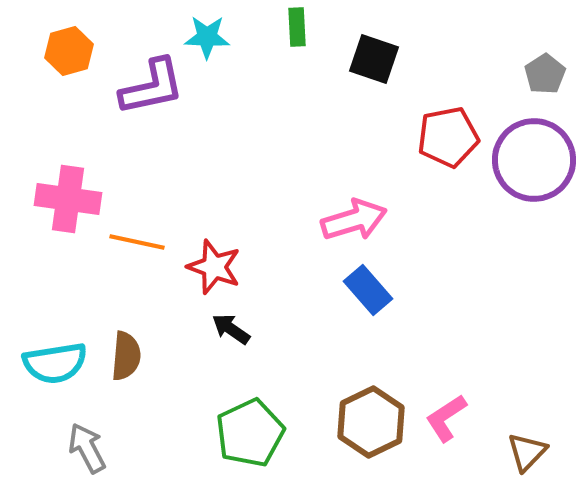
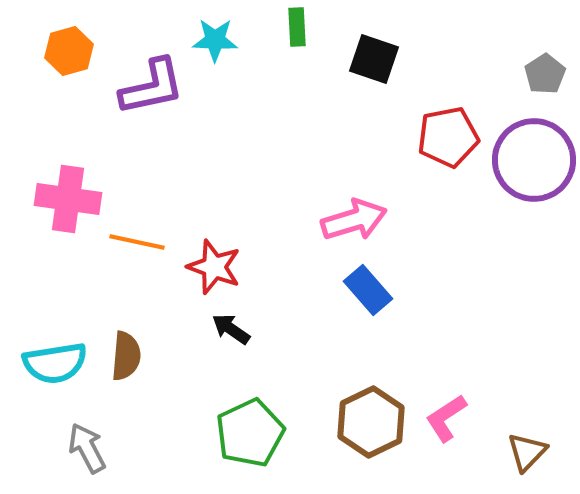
cyan star: moved 8 px right, 3 px down
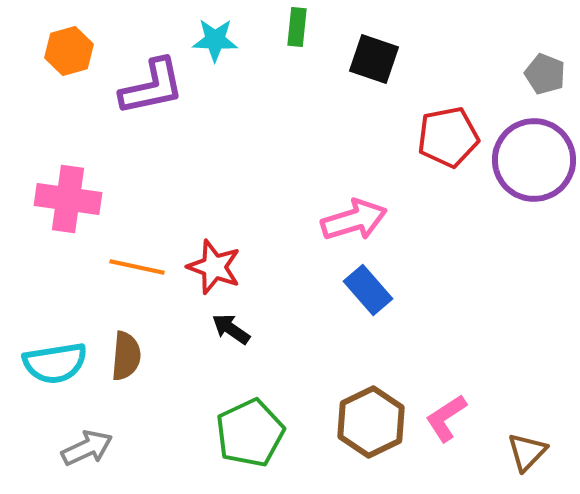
green rectangle: rotated 9 degrees clockwise
gray pentagon: rotated 18 degrees counterclockwise
orange line: moved 25 px down
gray arrow: rotated 93 degrees clockwise
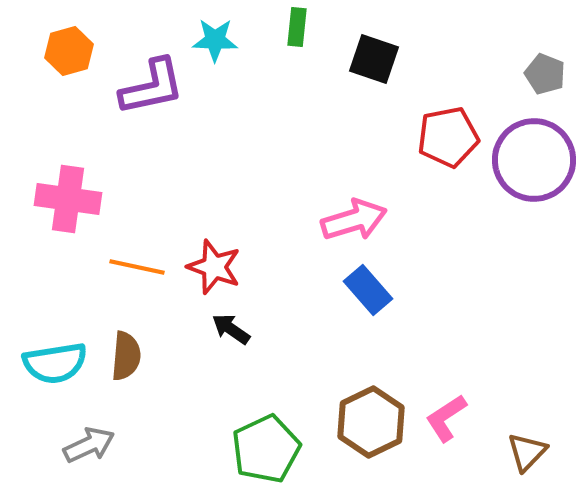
green pentagon: moved 16 px right, 16 px down
gray arrow: moved 2 px right, 3 px up
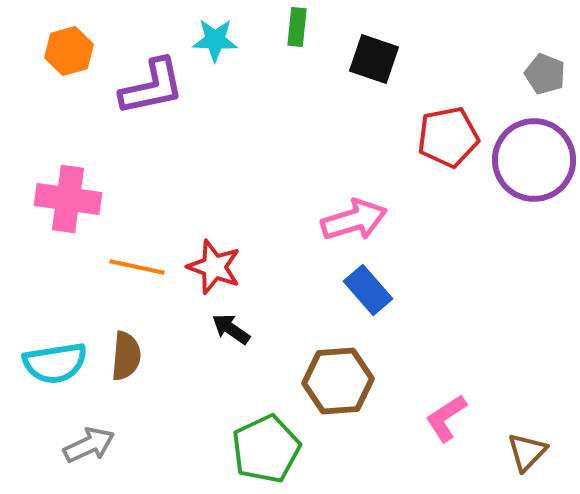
brown hexagon: moved 33 px left, 41 px up; rotated 22 degrees clockwise
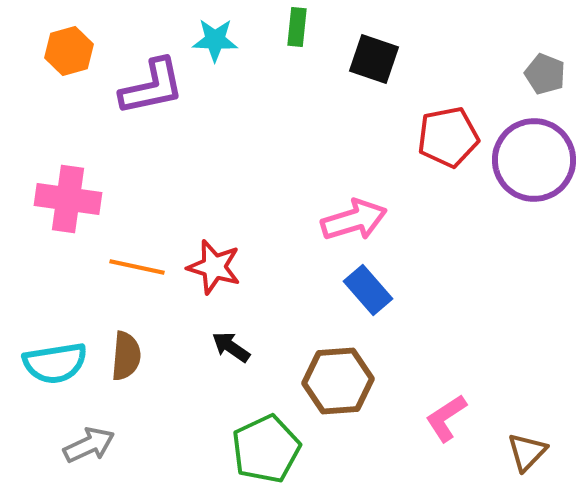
red star: rotated 4 degrees counterclockwise
black arrow: moved 18 px down
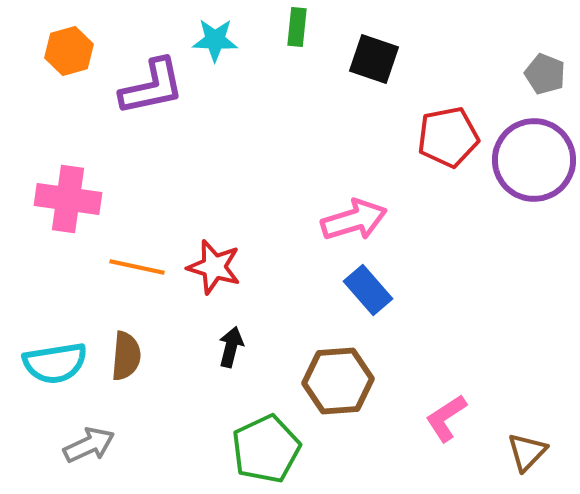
black arrow: rotated 69 degrees clockwise
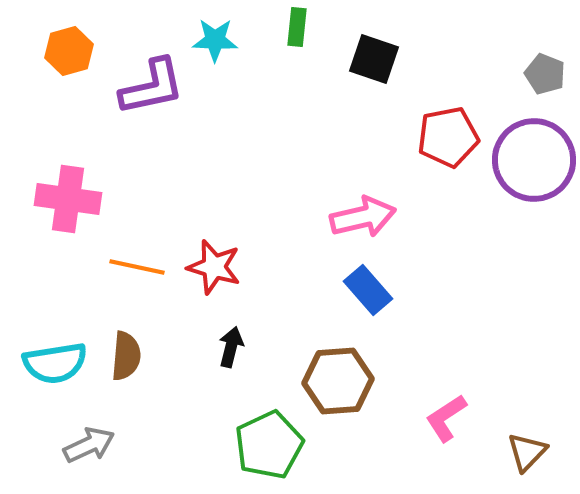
pink arrow: moved 9 px right, 3 px up; rotated 4 degrees clockwise
green pentagon: moved 3 px right, 4 px up
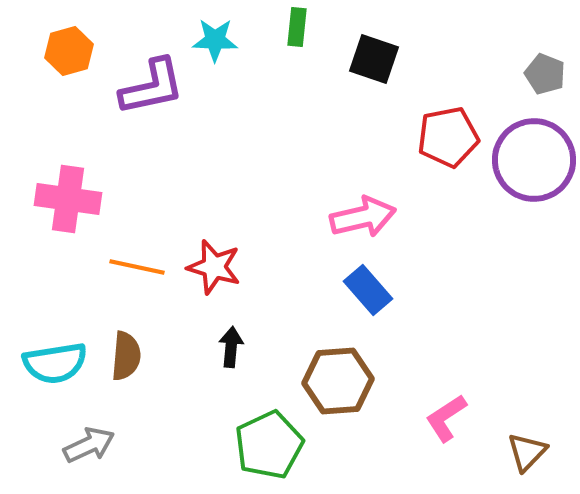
black arrow: rotated 9 degrees counterclockwise
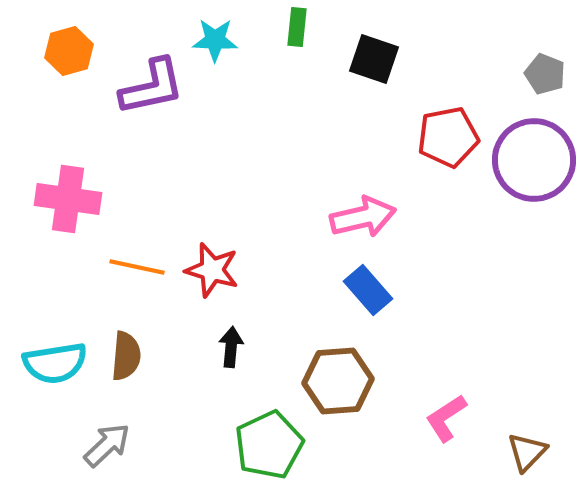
red star: moved 2 px left, 3 px down
gray arrow: moved 18 px right; rotated 18 degrees counterclockwise
